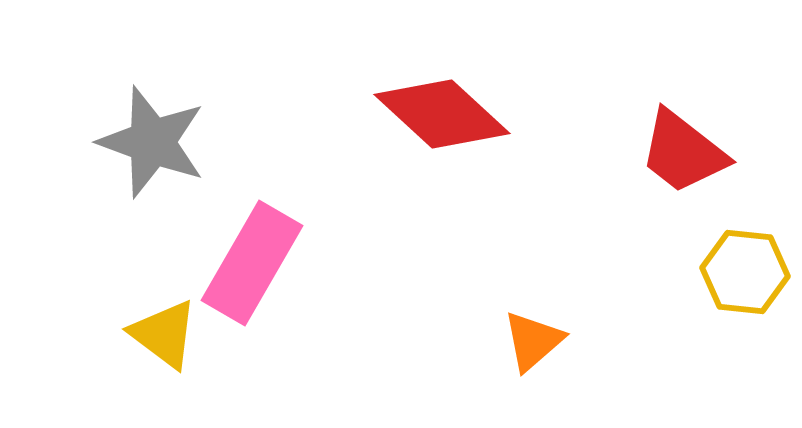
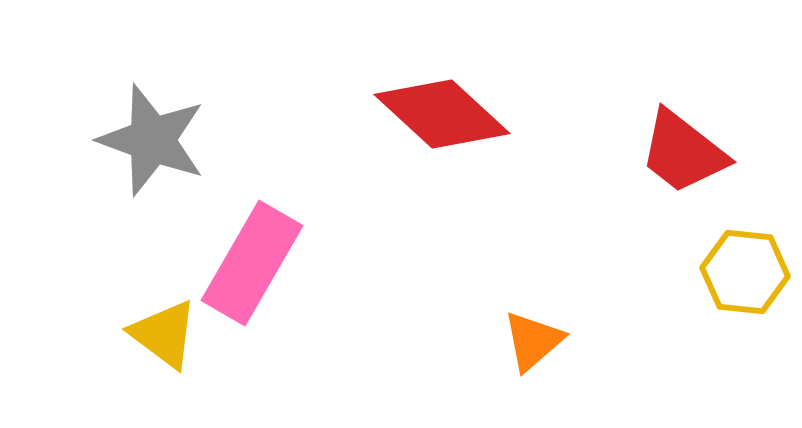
gray star: moved 2 px up
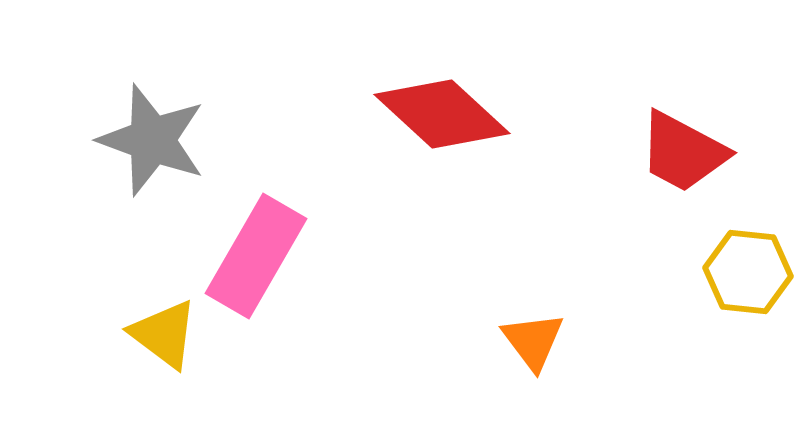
red trapezoid: rotated 10 degrees counterclockwise
pink rectangle: moved 4 px right, 7 px up
yellow hexagon: moved 3 px right
orange triangle: rotated 26 degrees counterclockwise
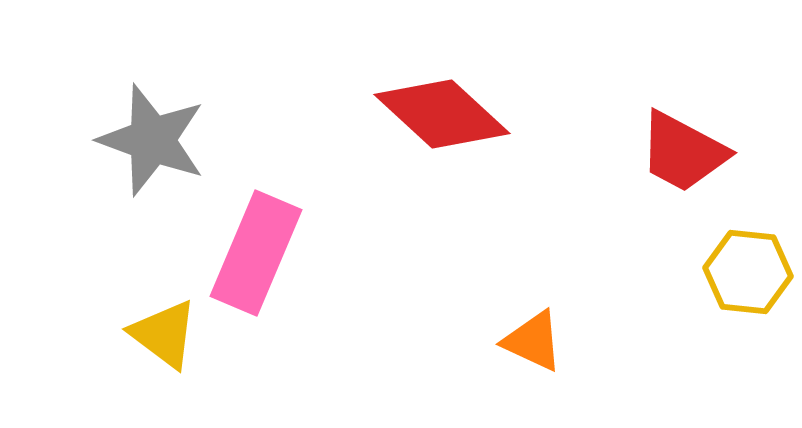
pink rectangle: moved 3 px up; rotated 7 degrees counterclockwise
orange triangle: rotated 28 degrees counterclockwise
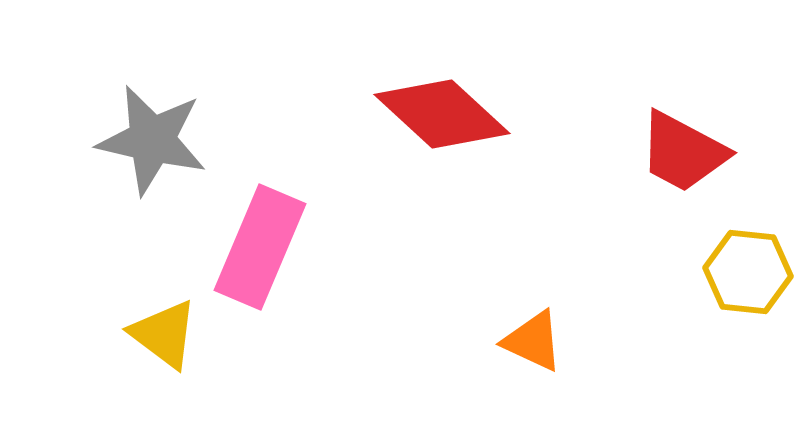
gray star: rotated 7 degrees counterclockwise
pink rectangle: moved 4 px right, 6 px up
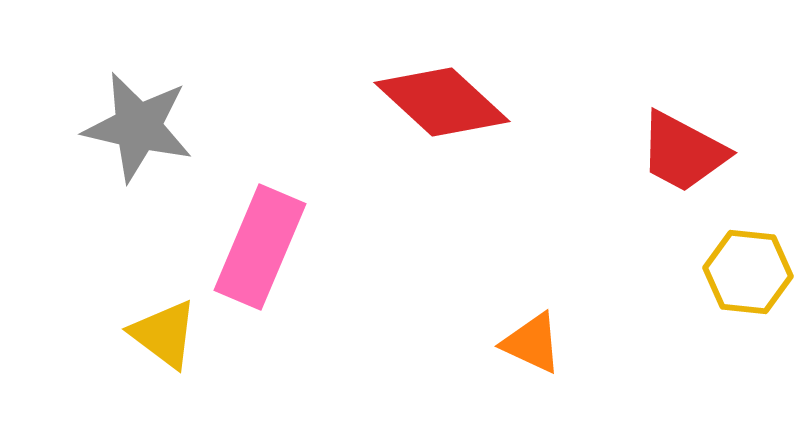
red diamond: moved 12 px up
gray star: moved 14 px left, 13 px up
orange triangle: moved 1 px left, 2 px down
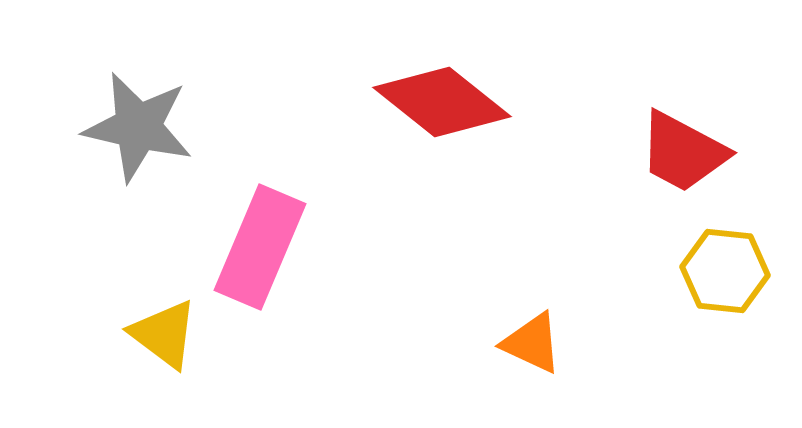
red diamond: rotated 4 degrees counterclockwise
yellow hexagon: moved 23 px left, 1 px up
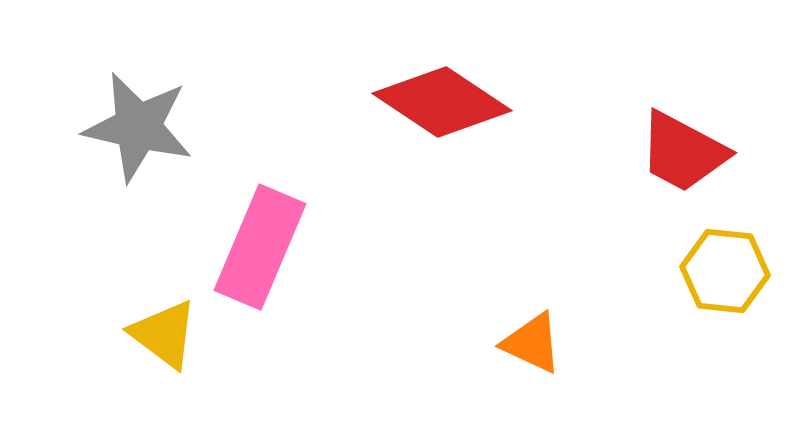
red diamond: rotated 5 degrees counterclockwise
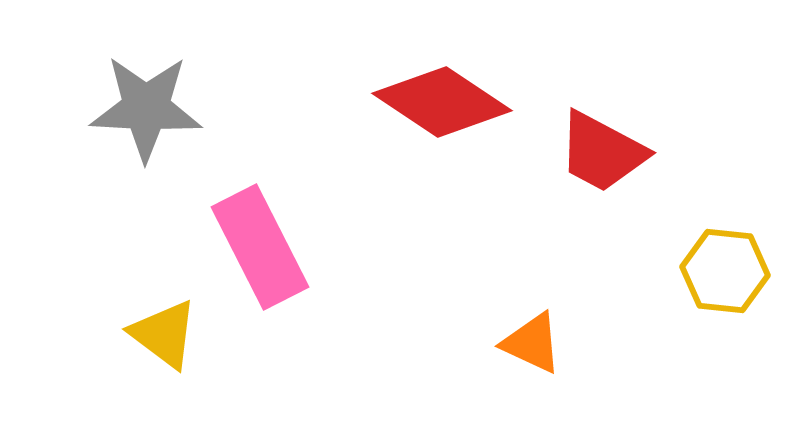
gray star: moved 8 px right, 19 px up; rotated 10 degrees counterclockwise
red trapezoid: moved 81 px left
pink rectangle: rotated 50 degrees counterclockwise
